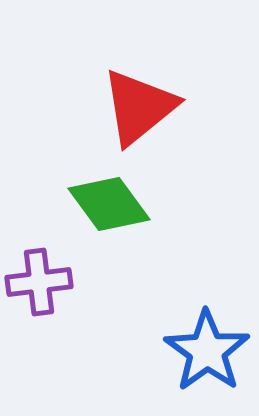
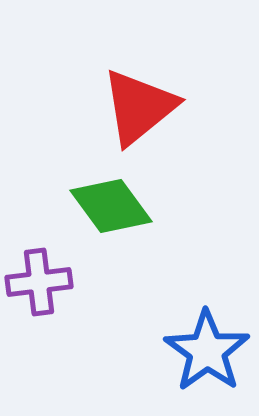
green diamond: moved 2 px right, 2 px down
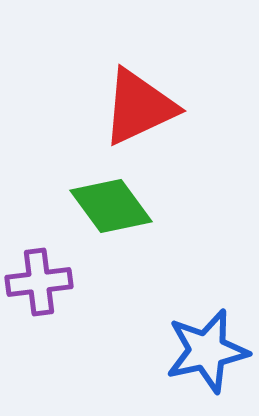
red triangle: rotated 14 degrees clockwise
blue star: rotated 24 degrees clockwise
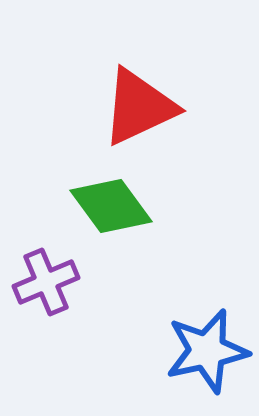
purple cross: moved 7 px right; rotated 16 degrees counterclockwise
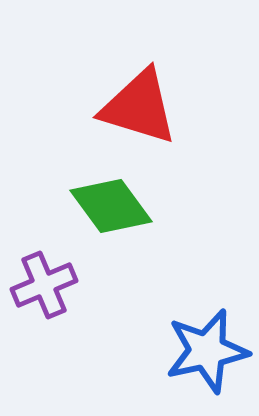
red triangle: rotated 42 degrees clockwise
purple cross: moved 2 px left, 3 px down
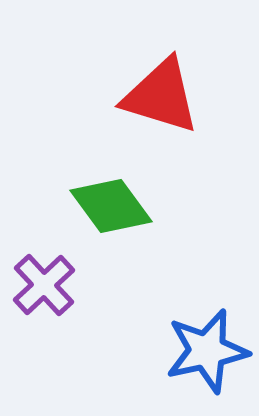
red triangle: moved 22 px right, 11 px up
purple cross: rotated 20 degrees counterclockwise
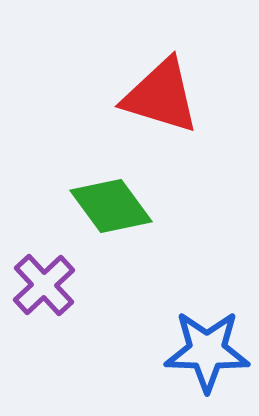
blue star: rotated 14 degrees clockwise
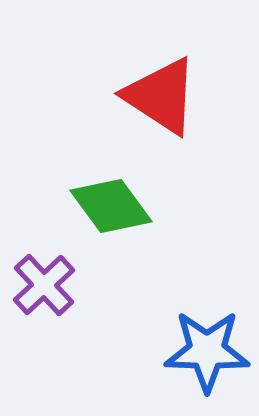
red triangle: rotated 16 degrees clockwise
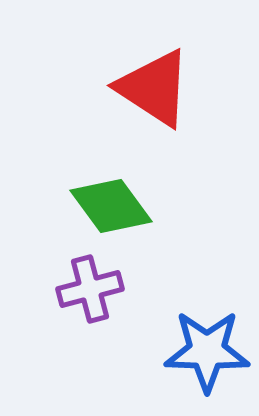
red triangle: moved 7 px left, 8 px up
purple cross: moved 46 px right, 4 px down; rotated 28 degrees clockwise
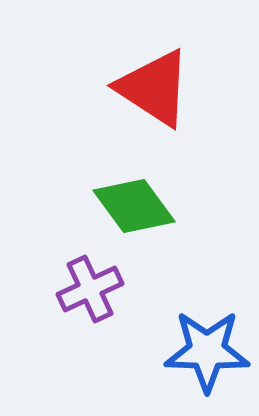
green diamond: moved 23 px right
purple cross: rotated 10 degrees counterclockwise
